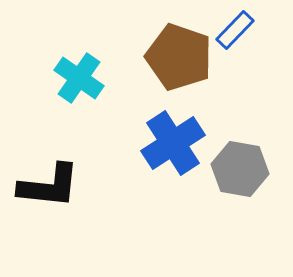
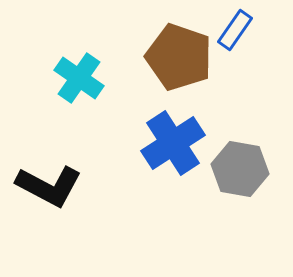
blue rectangle: rotated 9 degrees counterclockwise
black L-shape: rotated 22 degrees clockwise
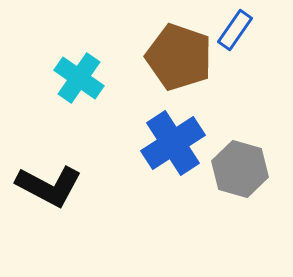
gray hexagon: rotated 6 degrees clockwise
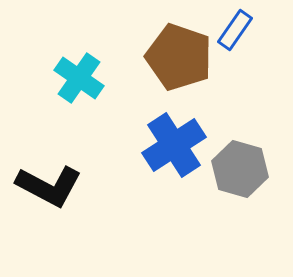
blue cross: moved 1 px right, 2 px down
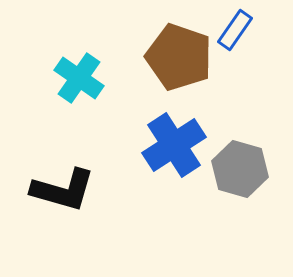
black L-shape: moved 14 px right, 4 px down; rotated 12 degrees counterclockwise
